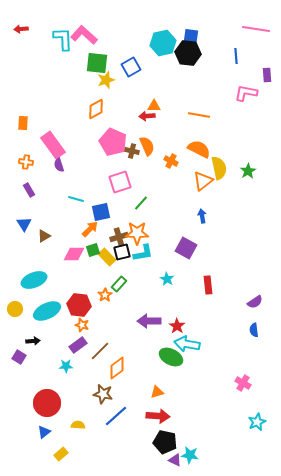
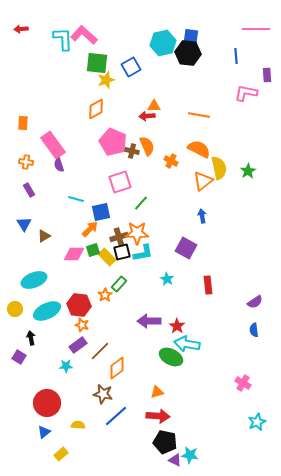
pink line at (256, 29): rotated 8 degrees counterclockwise
black arrow at (33, 341): moved 2 px left, 3 px up; rotated 96 degrees counterclockwise
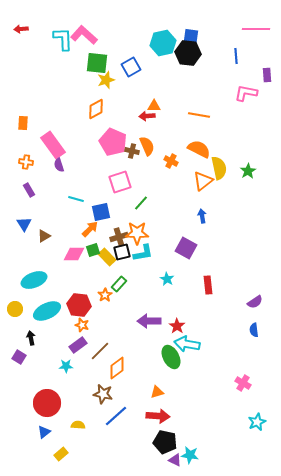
green ellipse at (171, 357): rotated 35 degrees clockwise
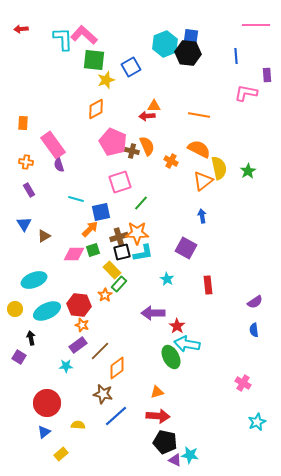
pink line at (256, 29): moved 4 px up
cyan hexagon at (163, 43): moved 2 px right, 1 px down; rotated 10 degrees counterclockwise
green square at (97, 63): moved 3 px left, 3 px up
yellow rectangle at (107, 257): moved 5 px right, 13 px down
purple arrow at (149, 321): moved 4 px right, 8 px up
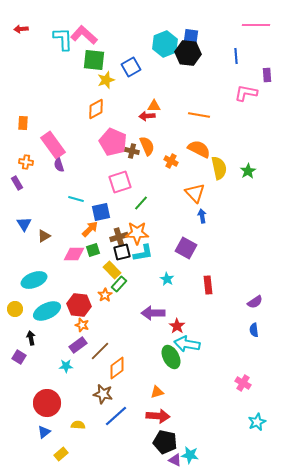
orange triangle at (203, 181): moved 8 px left, 12 px down; rotated 35 degrees counterclockwise
purple rectangle at (29, 190): moved 12 px left, 7 px up
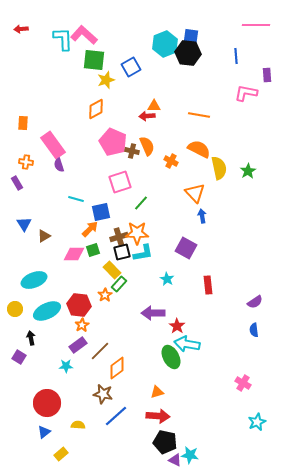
orange star at (82, 325): rotated 24 degrees clockwise
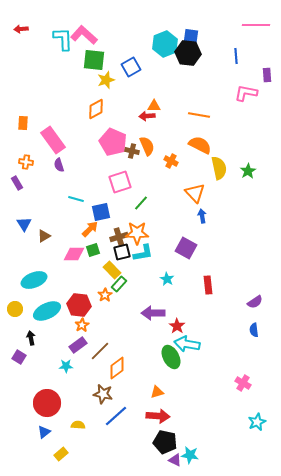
pink rectangle at (53, 145): moved 5 px up
orange semicircle at (199, 149): moved 1 px right, 4 px up
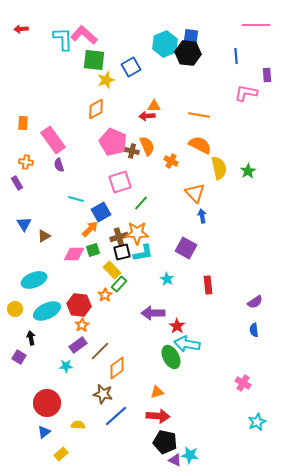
blue square at (101, 212): rotated 18 degrees counterclockwise
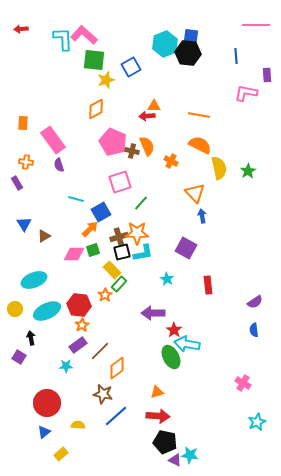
red star at (177, 326): moved 3 px left, 4 px down
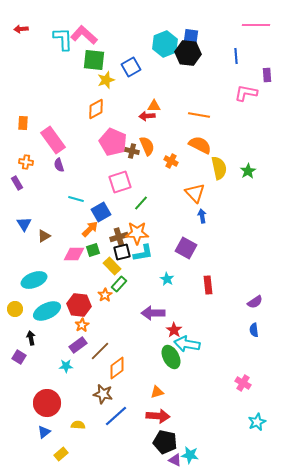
yellow rectangle at (112, 270): moved 4 px up
